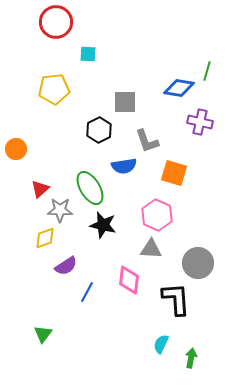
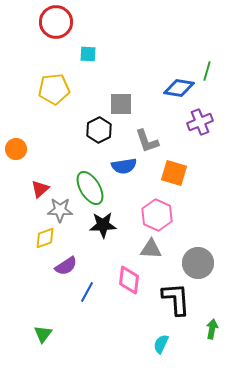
gray square: moved 4 px left, 2 px down
purple cross: rotated 35 degrees counterclockwise
black star: rotated 16 degrees counterclockwise
green arrow: moved 21 px right, 29 px up
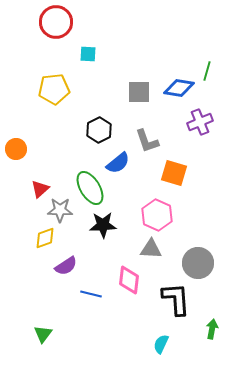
gray square: moved 18 px right, 12 px up
blue semicircle: moved 6 px left, 3 px up; rotated 30 degrees counterclockwise
blue line: moved 4 px right, 2 px down; rotated 75 degrees clockwise
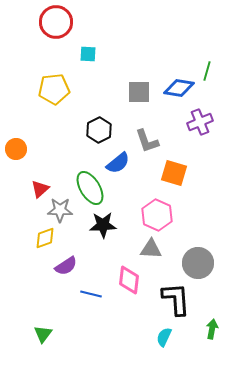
cyan semicircle: moved 3 px right, 7 px up
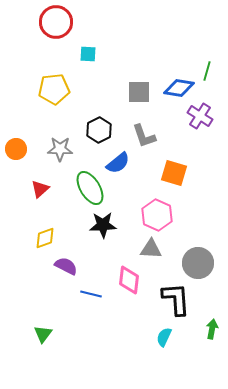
purple cross: moved 6 px up; rotated 35 degrees counterclockwise
gray L-shape: moved 3 px left, 5 px up
gray star: moved 61 px up
purple semicircle: rotated 120 degrees counterclockwise
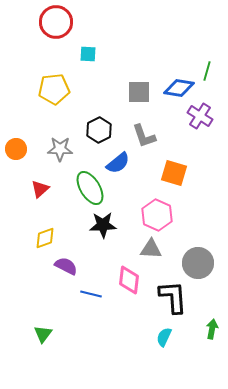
black L-shape: moved 3 px left, 2 px up
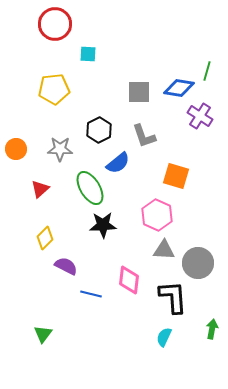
red circle: moved 1 px left, 2 px down
orange square: moved 2 px right, 3 px down
yellow diamond: rotated 25 degrees counterclockwise
gray triangle: moved 13 px right, 1 px down
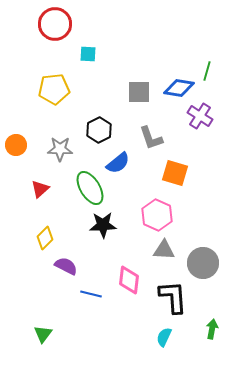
gray L-shape: moved 7 px right, 2 px down
orange circle: moved 4 px up
orange square: moved 1 px left, 3 px up
gray circle: moved 5 px right
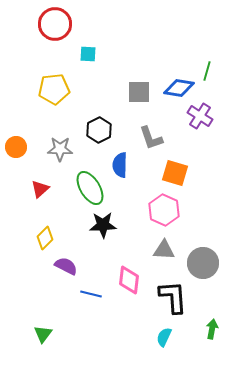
orange circle: moved 2 px down
blue semicircle: moved 2 px right, 2 px down; rotated 130 degrees clockwise
pink hexagon: moved 7 px right, 5 px up
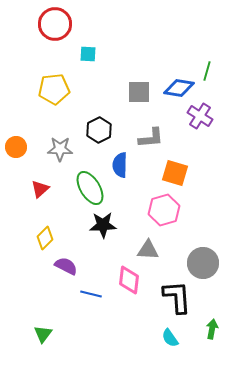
gray L-shape: rotated 76 degrees counterclockwise
pink hexagon: rotated 20 degrees clockwise
gray triangle: moved 16 px left
black L-shape: moved 4 px right
cyan semicircle: moved 6 px right, 1 px down; rotated 60 degrees counterclockwise
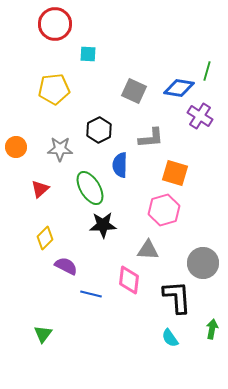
gray square: moved 5 px left, 1 px up; rotated 25 degrees clockwise
